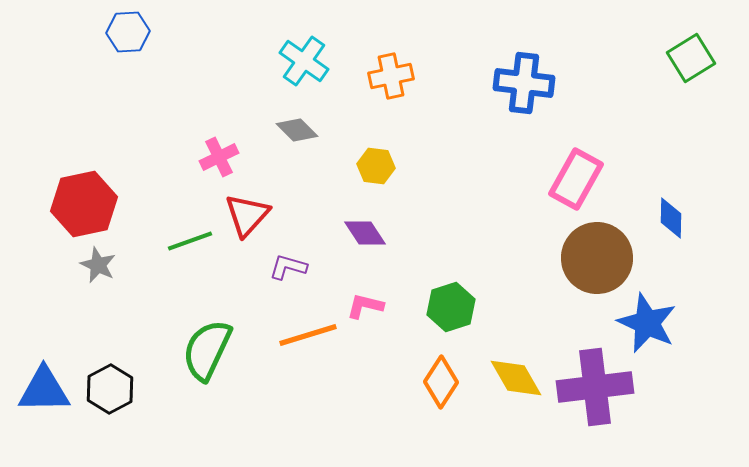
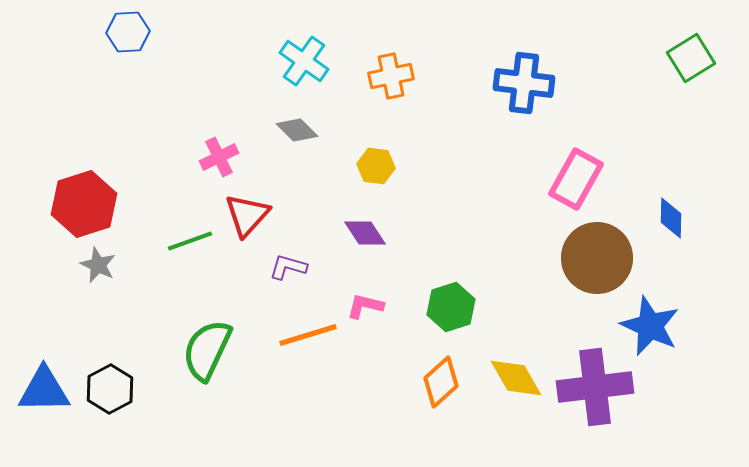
red hexagon: rotated 6 degrees counterclockwise
blue star: moved 3 px right, 3 px down
orange diamond: rotated 15 degrees clockwise
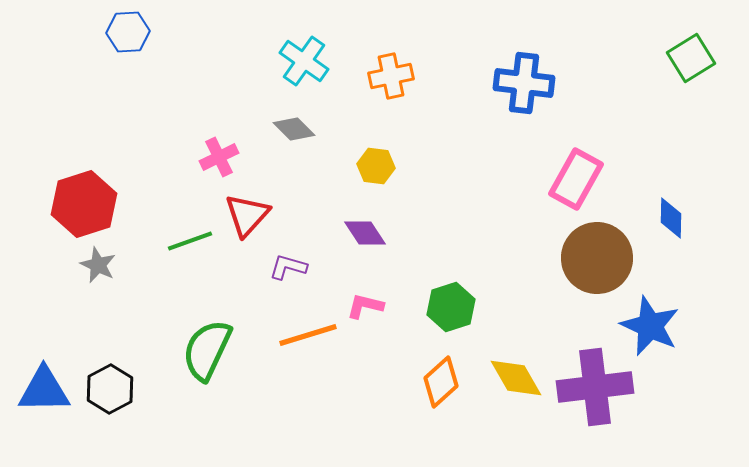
gray diamond: moved 3 px left, 1 px up
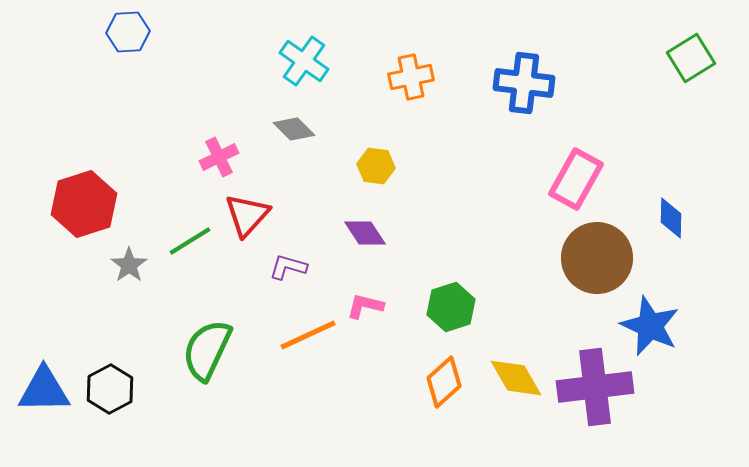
orange cross: moved 20 px right, 1 px down
green line: rotated 12 degrees counterclockwise
gray star: moved 31 px right; rotated 12 degrees clockwise
orange line: rotated 8 degrees counterclockwise
orange diamond: moved 3 px right
